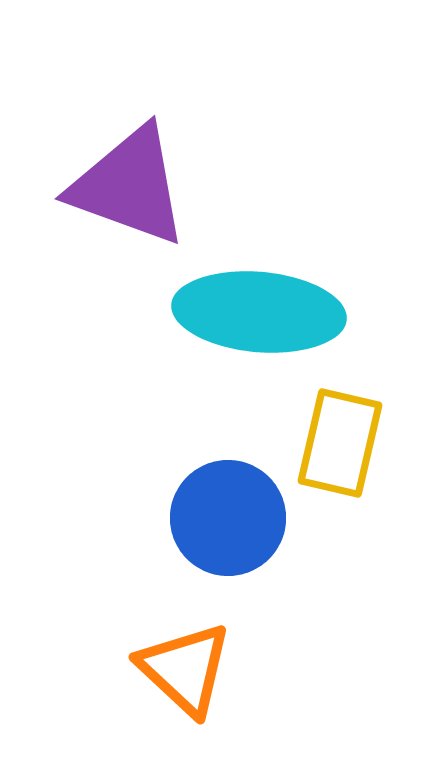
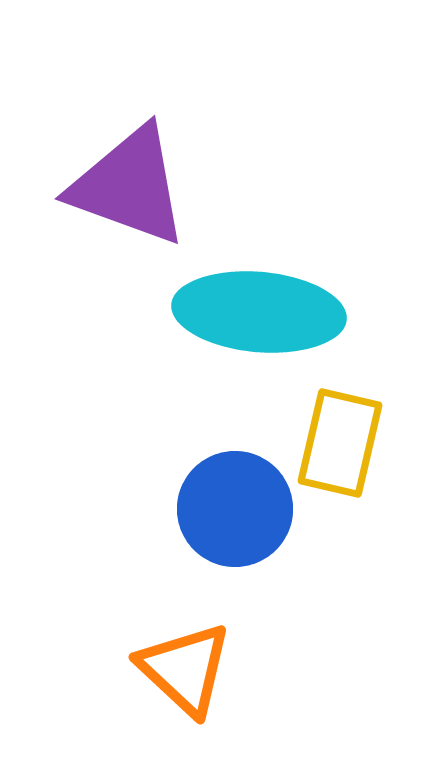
blue circle: moved 7 px right, 9 px up
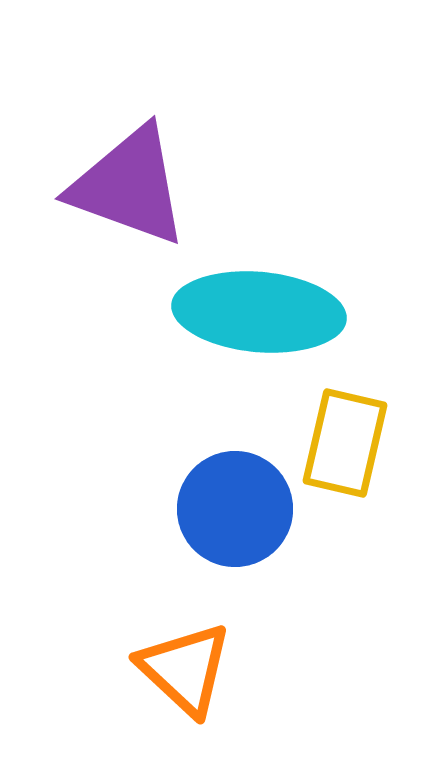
yellow rectangle: moved 5 px right
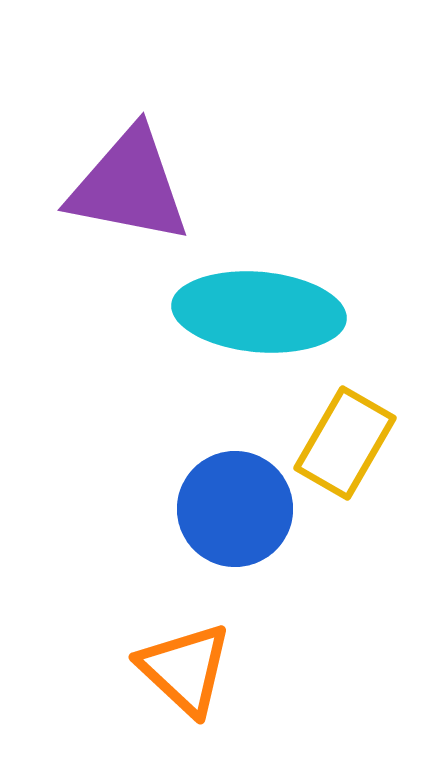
purple triangle: rotated 9 degrees counterclockwise
yellow rectangle: rotated 17 degrees clockwise
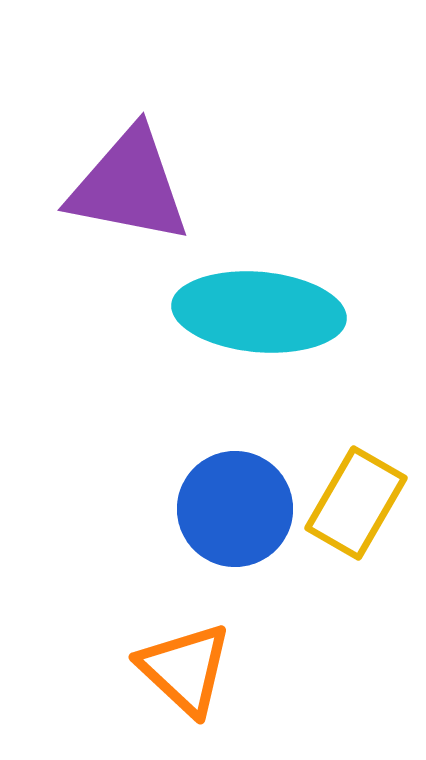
yellow rectangle: moved 11 px right, 60 px down
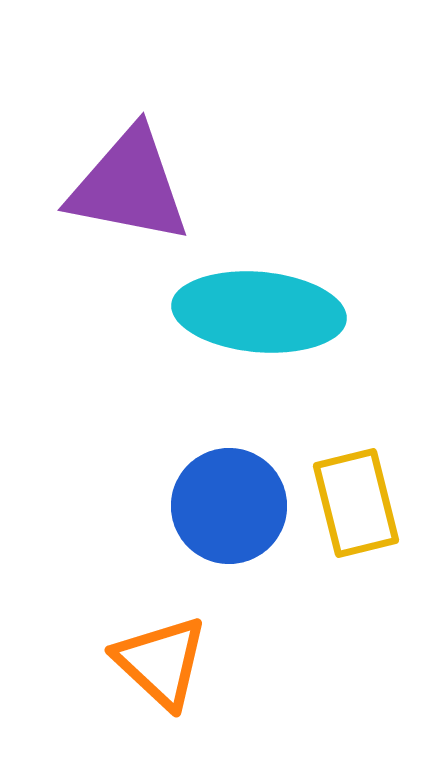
yellow rectangle: rotated 44 degrees counterclockwise
blue circle: moved 6 px left, 3 px up
orange triangle: moved 24 px left, 7 px up
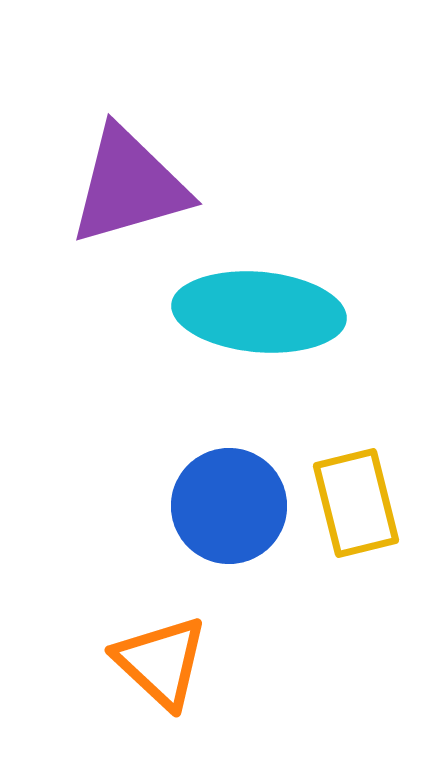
purple triangle: rotated 27 degrees counterclockwise
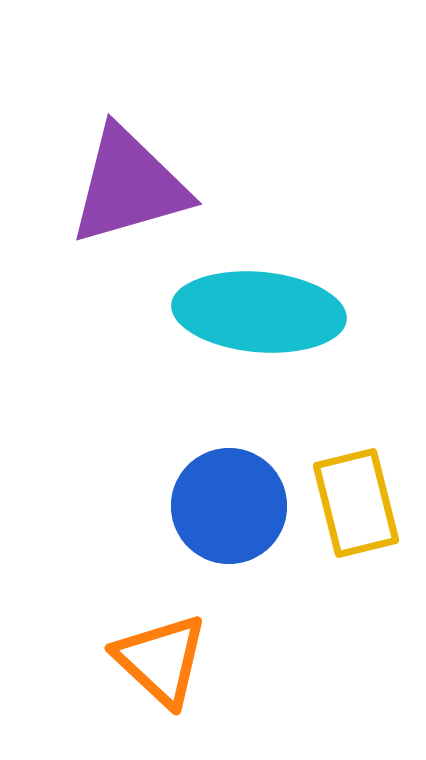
orange triangle: moved 2 px up
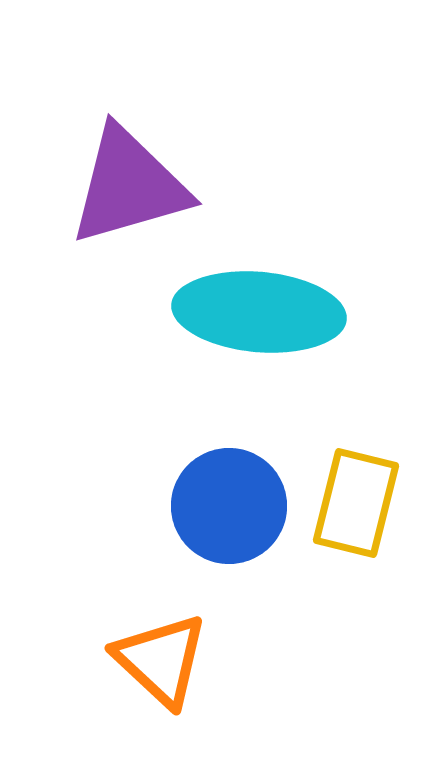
yellow rectangle: rotated 28 degrees clockwise
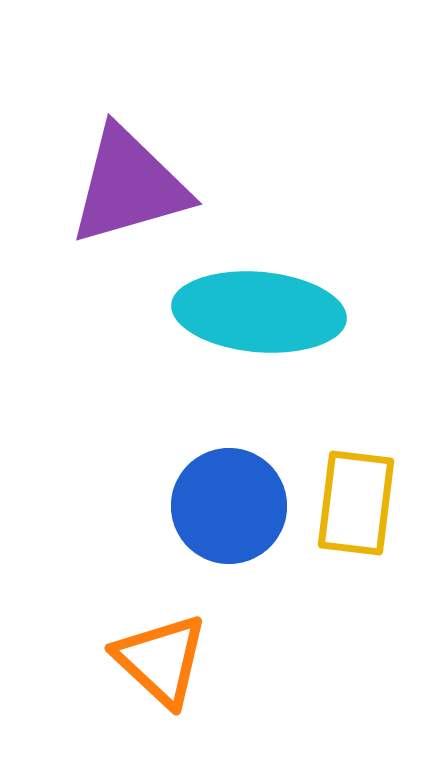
yellow rectangle: rotated 7 degrees counterclockwise
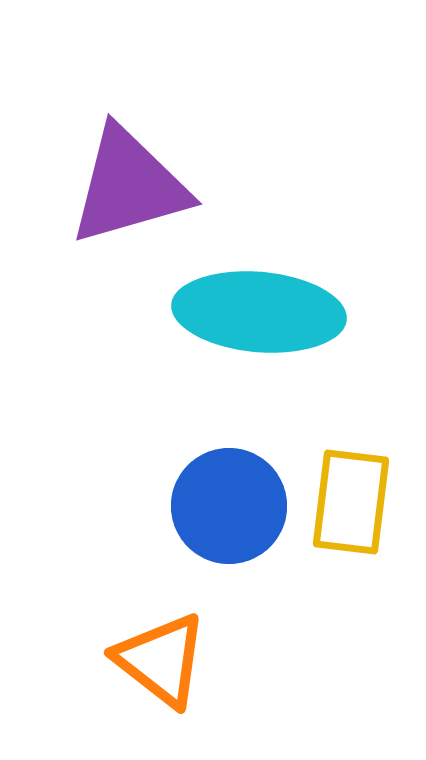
yellow rectangle: moved 5 px left, 1 px up
orange triangle: rotated 5 degrees counterclockwise
